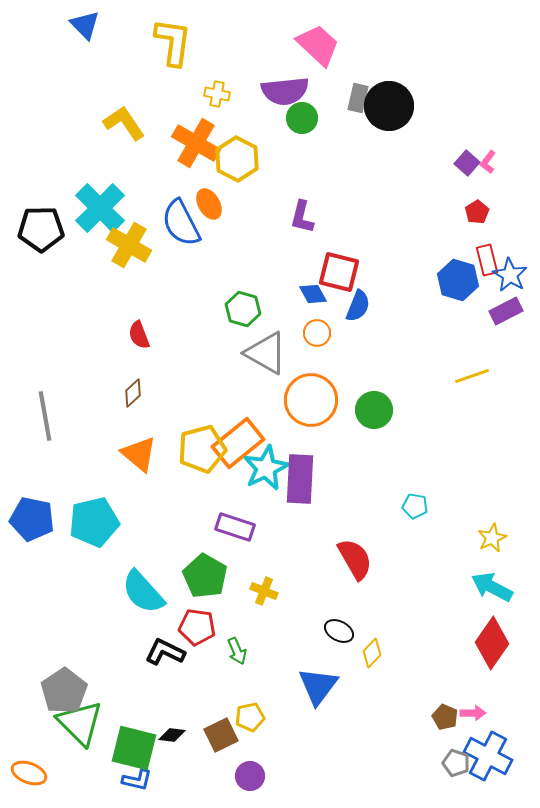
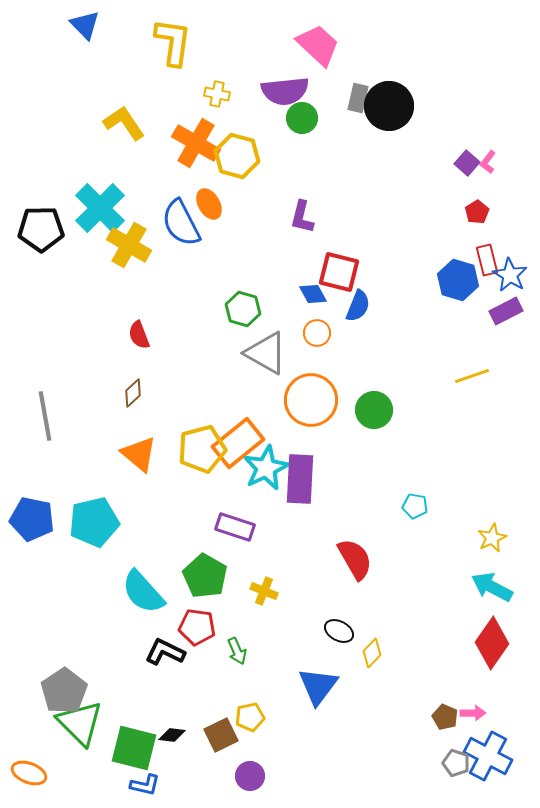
yellow hexagon at (237, 159): moved 3 px up; rotated 12 degrees counterclockwise
blue L-shape at (137, 780): moved 8 px right, 5 px down
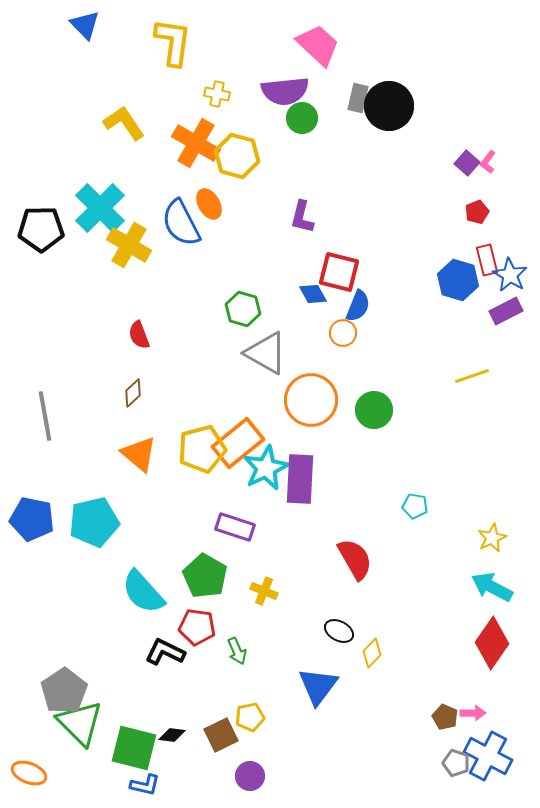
red pentagon at (477, 212): rotated 10 degrees clockwise
orange circle at (317, 333): moved 26 px right
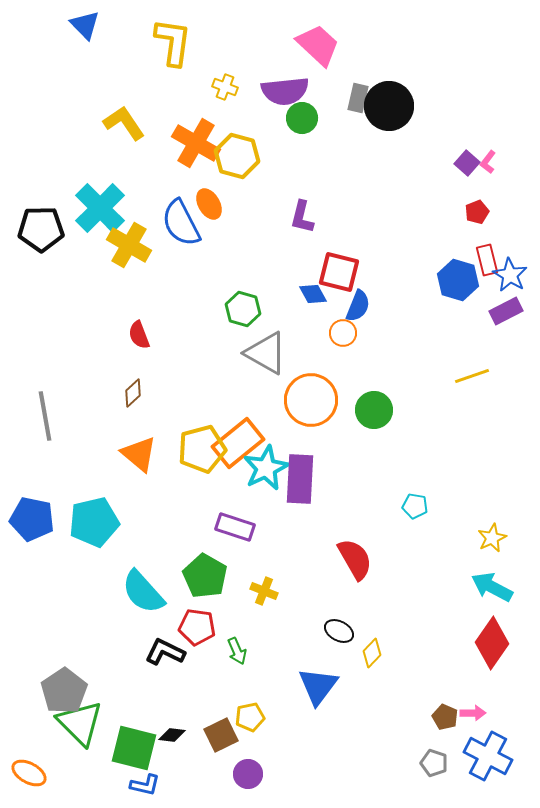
yellow cross at (217, 94): moved 8 px right, 7 px up; rotated 10 degrees clockwise
gray pentagon at (456, 763): moved 22 px left
orange ellipse at (29, 773): rotated 8 degrees clockwise
purple circle at (250, 776): moved 2 px left, 2 px up
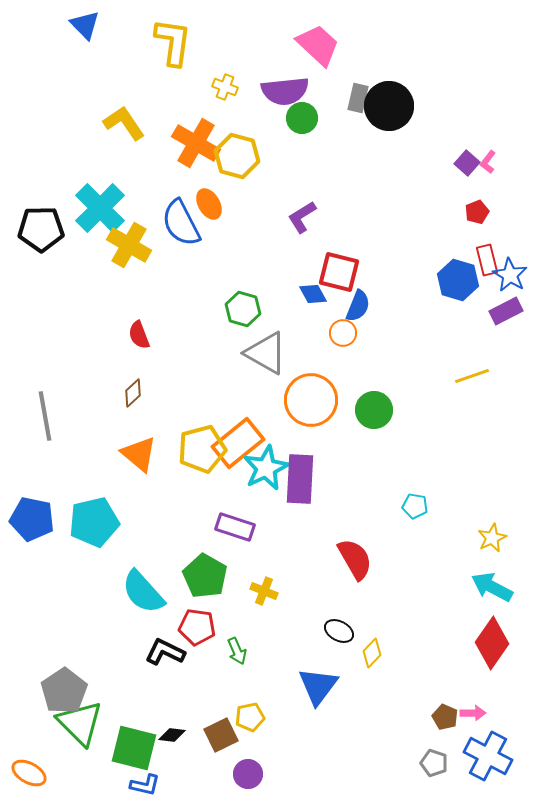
purple L-shape at (302, 217): rotated 44 degrees clockwise
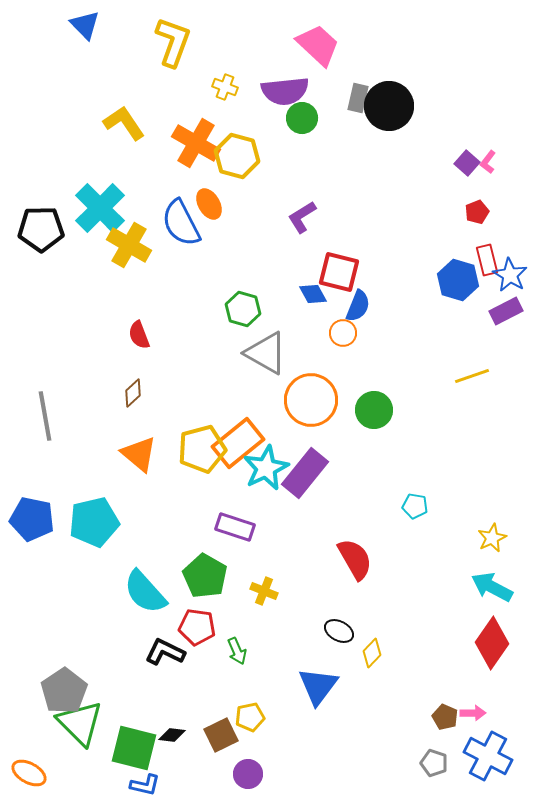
yellow L-shape at (173, 42): rotated 12 degrees clockwise
purple rectangle at (300, 479): moved 5 px right, 6 px up; rotated 36 degrees clockwise
cyan semicircle at (143, 592): moved 2 px right
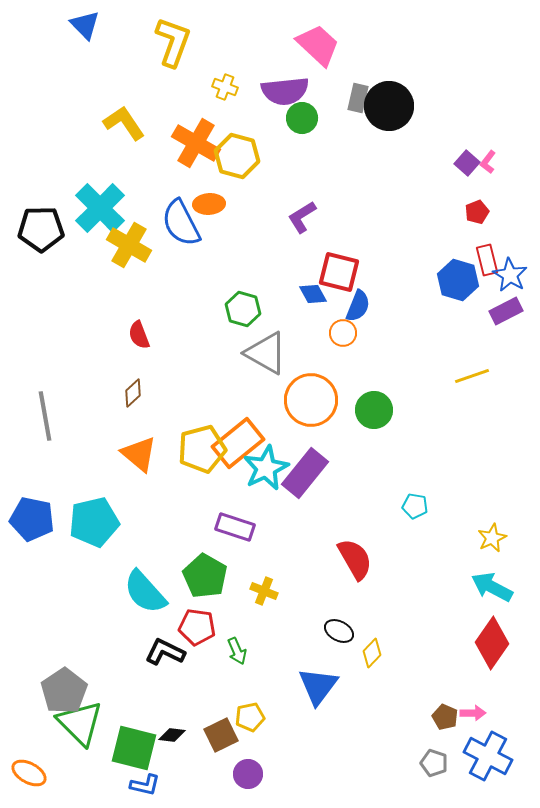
orange ellipse at (209, 204): rotated 64 degrees counterclockwise
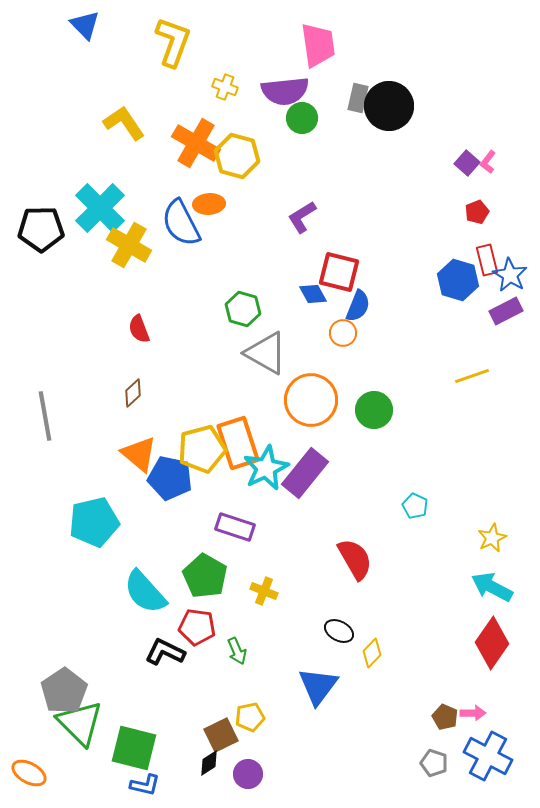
pink trapezoid at (318, 45): rotated 39 degrees clockwise
red semicircle at (139, 335): moved 6 px up
orange rectangle at (238, 443): rotated 69 degrees counterclockwise
cyan pentagon at (415, 506): rotated 15 degrees clockwise
blue pentagon at (32, 519): moved 138 px right, 41 px up
black diamond at (172, 735): moved 37 px right, 28 px down; rotated 40 degrees counterclockwise
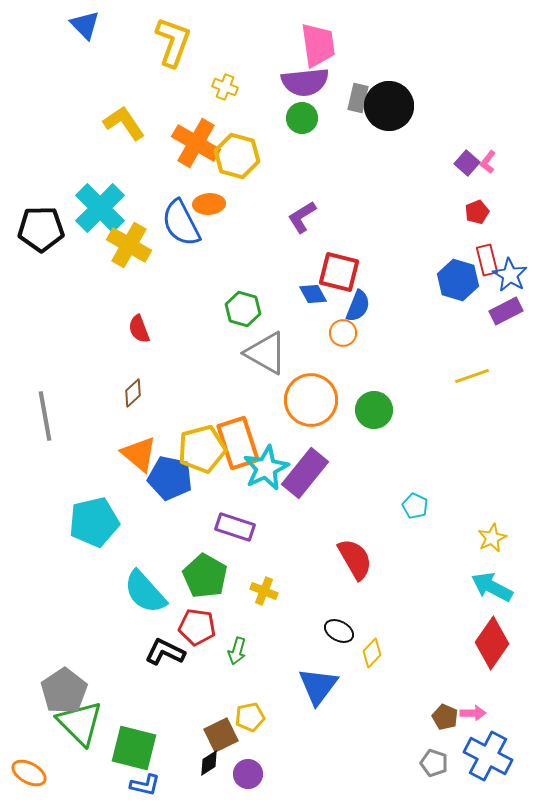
purple semicircle at (285, 91): moved 20 px right, 9 px up
green arrow at (237, 651): rotated 40 degrees clockwise
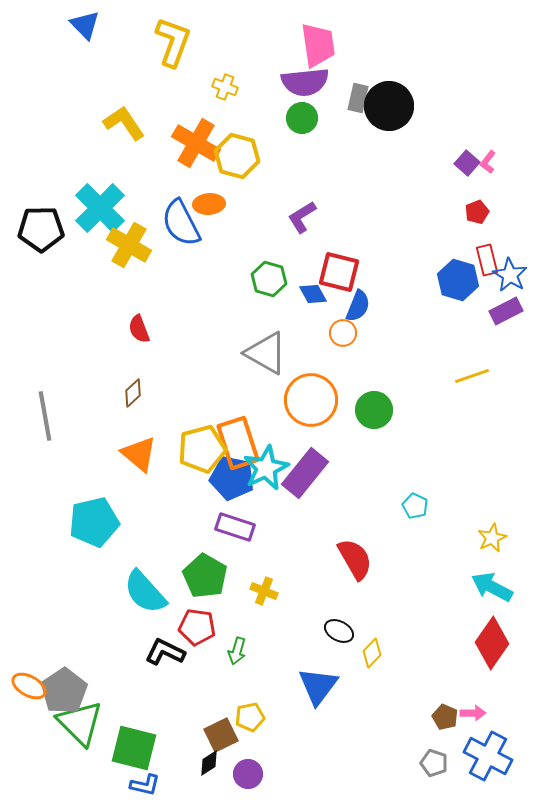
green hexagon at (243, 309): moved 26 px right, 30 px up
blue pentagon at (170, 478): moved 62 px right
orange ellipse at (29, 773): moved 87 px up
